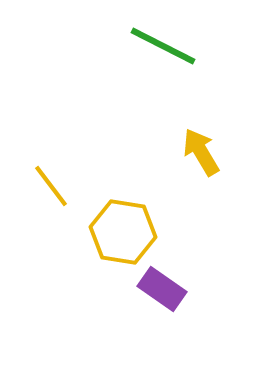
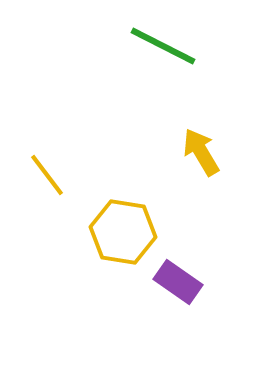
yellow line: moved 4 px left, 11 px up
purple rectangle: moved 16 px right, 7 px up
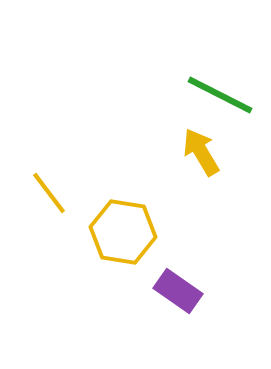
green line: moved 57 px right, 49 px down
yellow line: moved 2 px right, 18 px down
purple rectangle: moved 9 px down
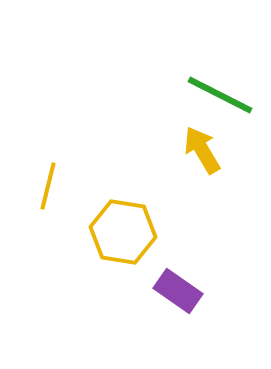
yellow arrow: moved 1 px right, 2 px up
yellow line: moved 1 px left, 7 px up; rotated 51 degrees clockwise
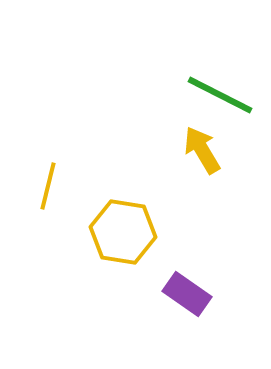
purple rectangle: moved 9 px right, 3 px down
